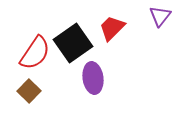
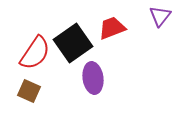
red trapezoid: rotated 24 degrees clockwise
brown square: rotated 20 degrees counterclockwise
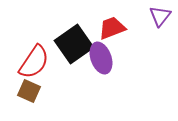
black square: moved 1 px right, 1 px down
red semicircle: moved 1 px left, 9 px down
purple ellipse: moved 8 px right, 20 px up; rotated 12 degrees counterclockwise
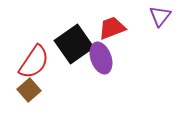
brown square: moved 1 px up; rotated 25 degrees clockwise
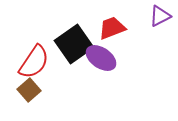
purple triangle: rotated 25 degrees clockwise
purple ellipse: rotated 36 degrees counterclockwise
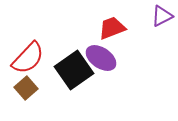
purple triangle: moved 2 px right
black square: moved 26 px down
red semicircle: moved 6 px left, 4 px up; rotated 9 degrees clockwise
brown square: moved 3 px left, 2 px up
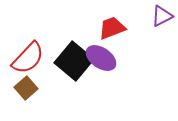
black square: moved 9 px up; rotated 15 degrees counterclockwise
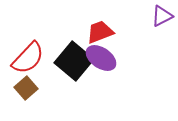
red trapezoid: moved 12 px left, 4 px down
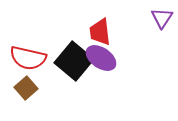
purple triangle: moved 2 px down; rotated 30 degrees counterclockwise
red trapezoid: rotated 76 degrees counterclockwise
red semicircle: rotated 60 degrees clockwise
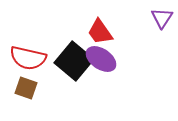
red trapezoid: rotated 28 degrees counterclockwise
purple ellipse: moved 1 px down
brown square: rotated 30 degrees counterclockwise
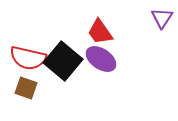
black square: moved 11 px left
